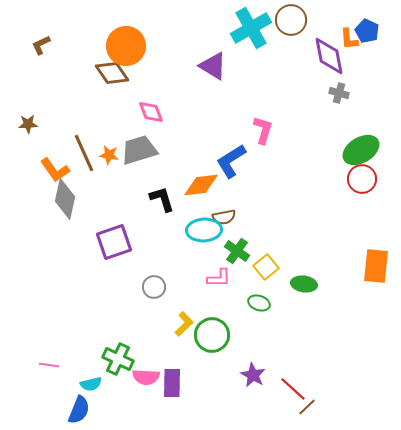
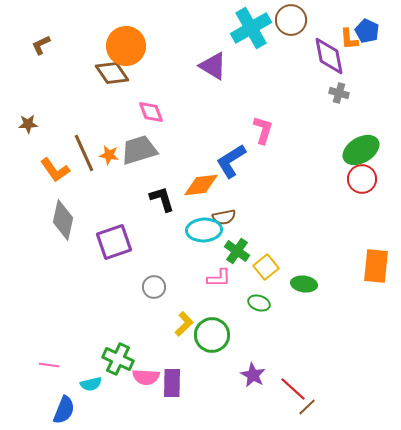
gray diamond at (65, 199): moved 2 px left, 21 px down
blue semicircle at (79, 410): moved 15 px left
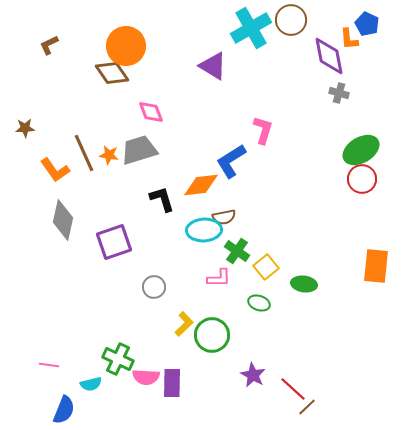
blue pentagon at (367, 31): moved 7 px up
brown L-shape at (41, 45): moved 8 px right
brown star at (28, 124): moved 3 px left, 4 px down
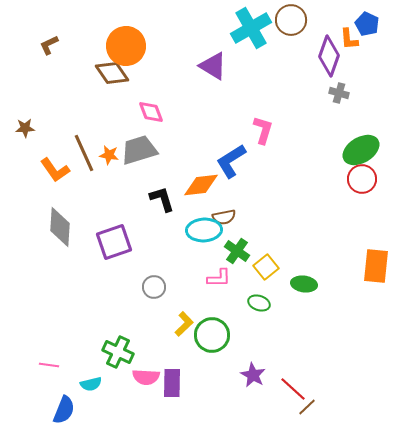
purple diamond at (329, 56): rotated 30 degrees clockwise
gray diamond at (63, 220): moved 3 px left, 7 px down; rotated 9 degrees counterclockwise
green cross at (118, 359): moved 7 px up
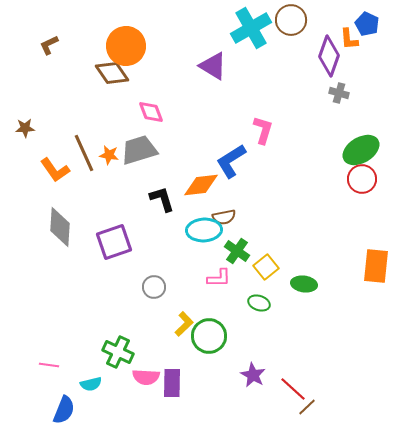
green circle at (212, 335): moved 3 px left, 1 px down
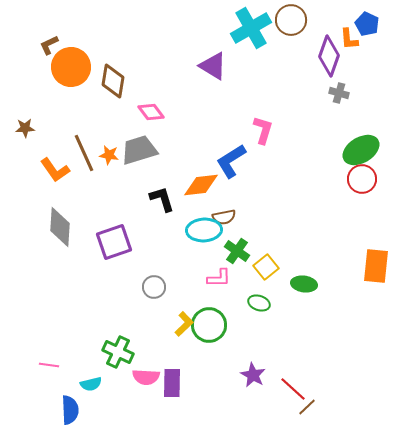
orange circle at (126, 46): moved 55 px left, 21 px down
brown diamond at (112, 73): moved 1 px right, 8 px down; rotated 44 degrees clockwise
pink diamond at (151, 112): rotated 16 degrees counterclockwise
green circle at (209, 336): moved 11 px up
blue semicircle at (64, 410): moved 6 px right; rotated 24 degrees counterclockwise
